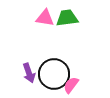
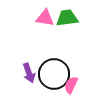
pink semicircle: rotated 12 degrees counterclockwise
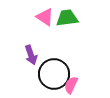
pink triangle: moved 1 px up; rotated 24 degrees clockwise
purple arrow: moved 2 px right, 18 px up
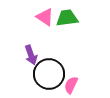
black circle: moved 5 px left
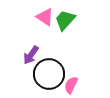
green trapezoid: moved 2 px left, 2 px down; rotated 40 degrees counterclockwise
purple arrow: rotated 54 degrees clockwise
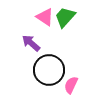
green trapezoid: moved 3 px up
purple arrow: moved 12 px up; rotated 96 degrees clockwise
black circle: moved 4 px up
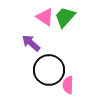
pink semicircle: moved 3 px left; rotated 24 degrees counterclockwise
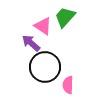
pink triangle: moved 2 px left, 9 px down
black circle: moved 4 px left, 3 px up
